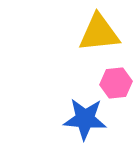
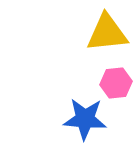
yellow triangle: moved 8 px right
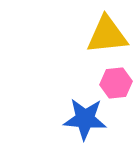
yellow triangle: moved 2 px down
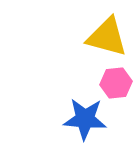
yellow triangle: moved 2 px down; rotated 21 degrees clockwise
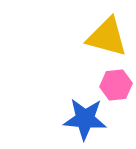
pink hexagon: moved 2 px down
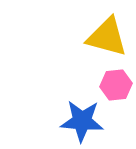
blue star: moved 3 px left, 2 px down
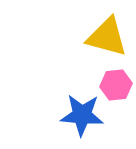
blue star: moved 6 px up
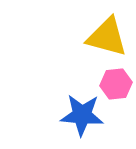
pink hexagon: moved 1 px up
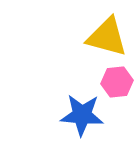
pink hexagon: moved 1 px right, 2 px up
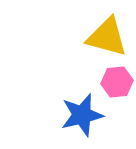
blue star: rotated 18 degrees counterclockwise
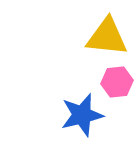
yellow triangle: rotated 9 degrees counterclockwise
